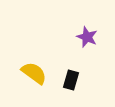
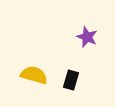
yellow semicircle: moved 2 px down; rotated 20 degrees counterclockwise
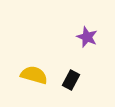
black rectangle: rotated 12 degrees clockwise
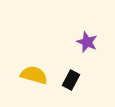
purple star: moved 5 px down
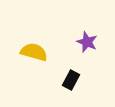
yellow semicircle: moved 23 px up
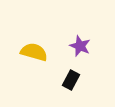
purple star: moved 7 px left, 4 px down
